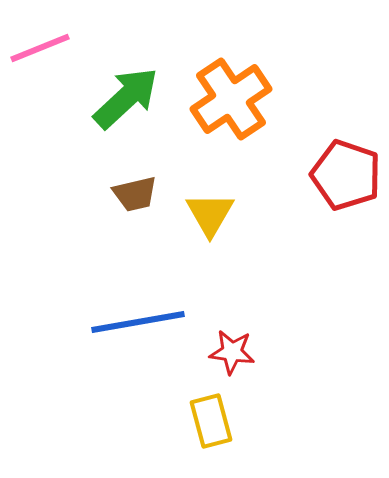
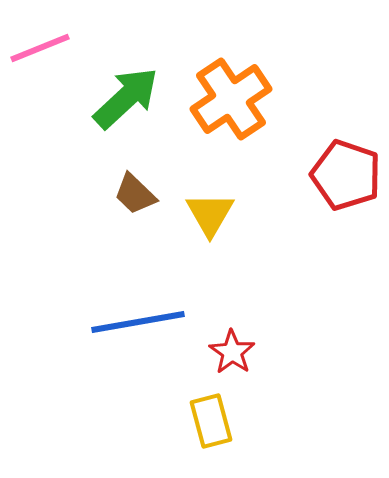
brown trapezoid: rotated 57 degrees clockwise
red star: rotated 27 degrees clockwise
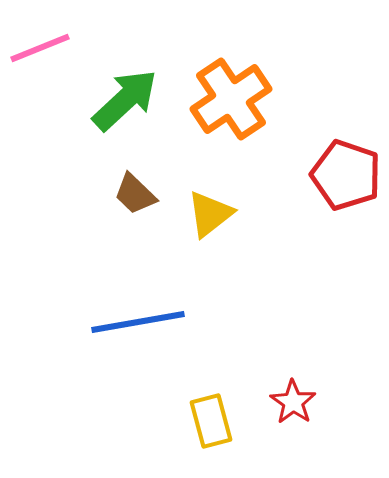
green arrow: moved 1 px left, 2 px down
yellow triangle: rotated 22 degrees clockwise
red star: moved 61 px right, 50 px down
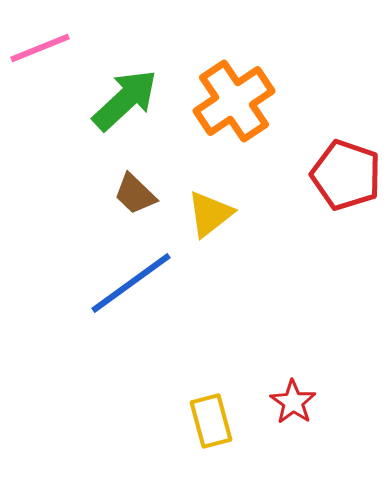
orange cross: moved 3 px right, 2 px down
blue line: moved 7 px left, 39 px up; rotated 26 degrees counterclockwise
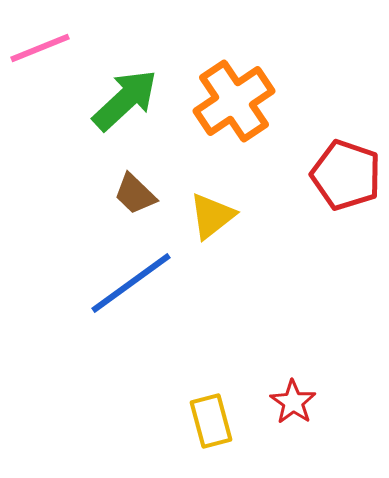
yellow triangle: moved 2 px right, 2 px down
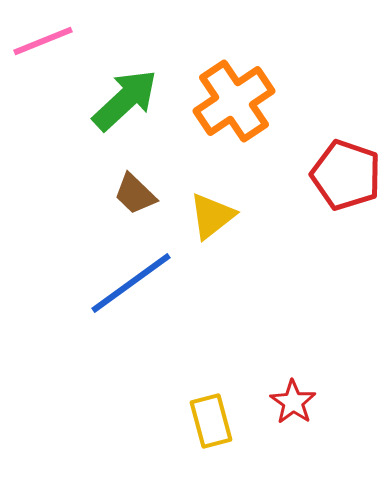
pink line: moved 3 px right, 7 px up
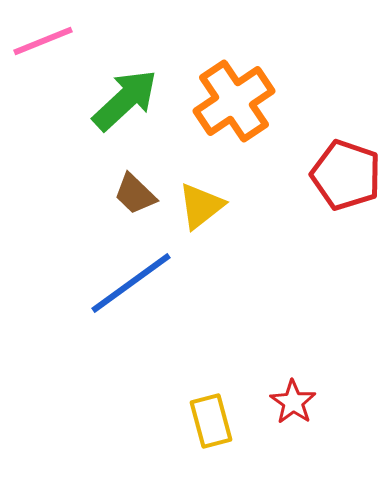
yellow triangle: moved 11 px left, 10 px up
